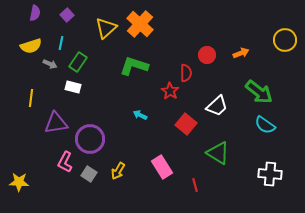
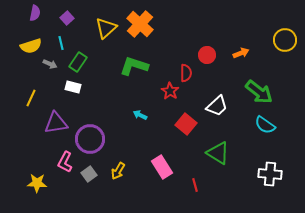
purple square: moved 3 px down
cyan line: rotated 24 degrees counterclockwise
yellow line: rotated 18 degrees clockwise
gray square: rotated 21 degrees clockwise
yellow star: moved 18 px right, 1 px down
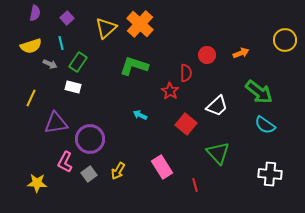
green triangle: rotated 15 degrees clockwise
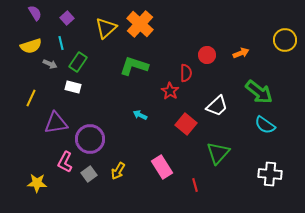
purple semicircle: rotated 42 degrees counterclockwise
green triangle: rotated 25 degrees clockwise
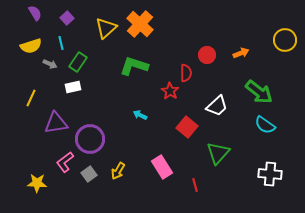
white rectangle: rotated 28 degrees counterclockwise
red square: moved 1 px right, 3 px down
pink L-shape: rotated 25 degrees clockwise
